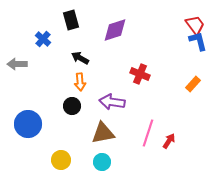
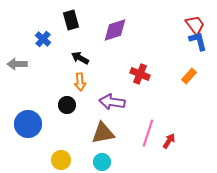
orange rectangle: moved 4 px left, 8 px up
black circle: moved 5 px left, 1 px up
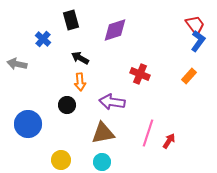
blue L-shape: rotated 50 degrees clockwise
gray arrow: rotated 12 degrees clockwise
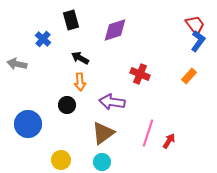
brown triangle: rotated 25 degrees counterclockwise
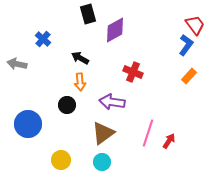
black rectangle: moved 17 px right, 6 px up
purple diamond: rotated 12 degrees counterclockwise
blue L-shape: moved 12 px left, 4 px down
red cross: moved 7 px left, 2 px up
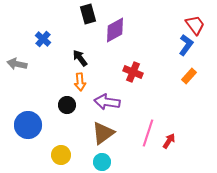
black arrow: rotated 24 degrees clockwise
purple arrow: moved 5 px left
blue circle: moved 1 px down
yellow circle: moved 5 px up
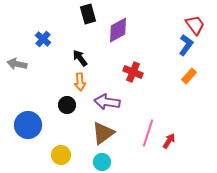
purple diamond: moved 3 px right
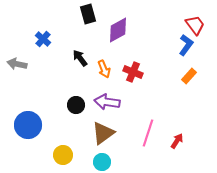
orange arrow: moved 24 px right, 13 px up; rotated 18 degrees counterclockwise
black circle: moved 9 px right
red arrow: moved 8 px right
yellow circle: moved 2 px right
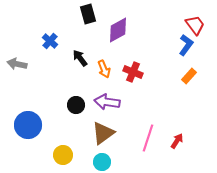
blue cross: moved 7 px right, 2 px down
pink line: moved 5 px down
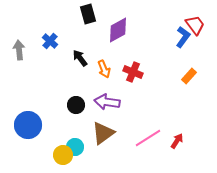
blue L-shape: moved 3 px left, 8 px up
gray arrow: moved 2 px right, 14 px up; rotated 72 degrees clockwise
pink line: rotated 40 degrees clockwise
cyan circle: moved 27 px left, 15 px up
